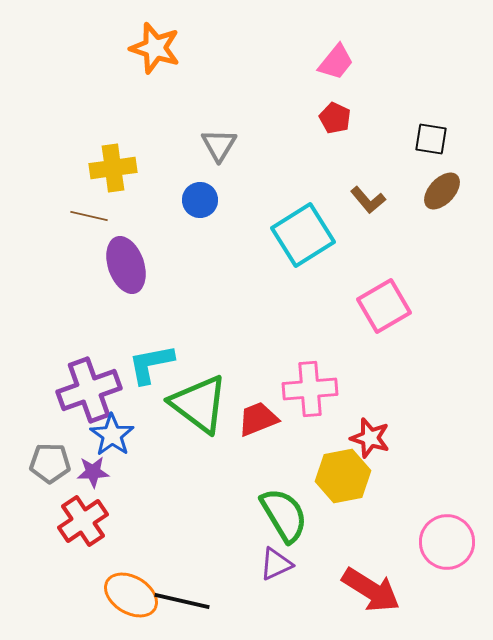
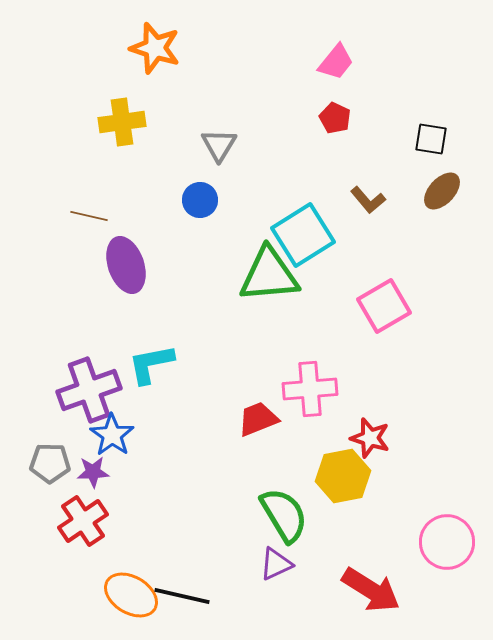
yellow cross: moved 9 px right, 46 px up
green triangle: moved 70 px right, 129 px up; rotated 42 degrees counterclockwise
black line: moved 5 px up
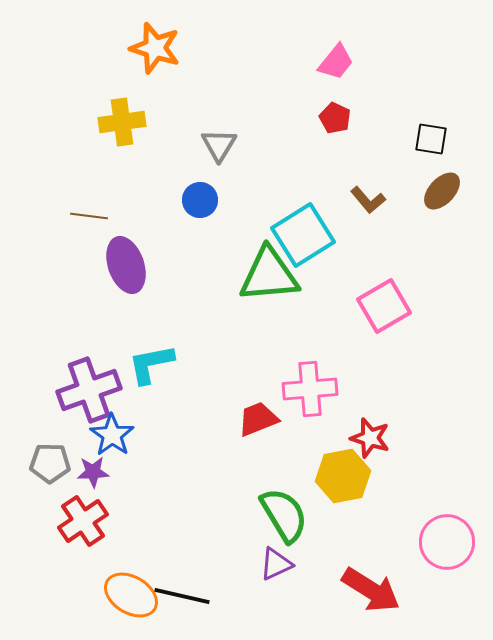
brown line: rotated 6 degrees counterclockwise
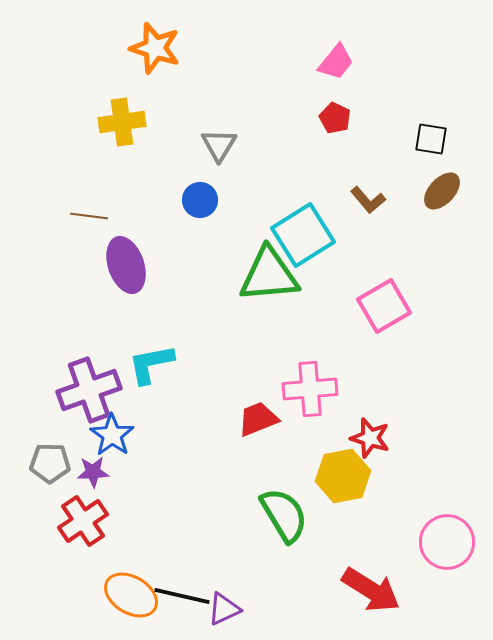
purple triangle: moved 52 px left, 45 px down
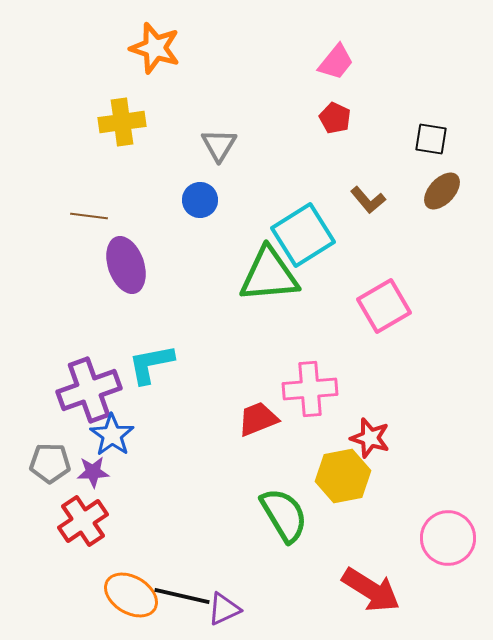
pink circle: moved 1 px right, 4 px up
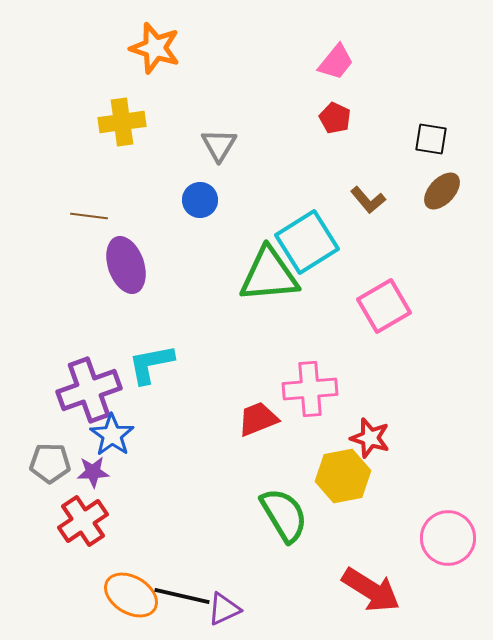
cyan square: moved 4 px right, 7 px down
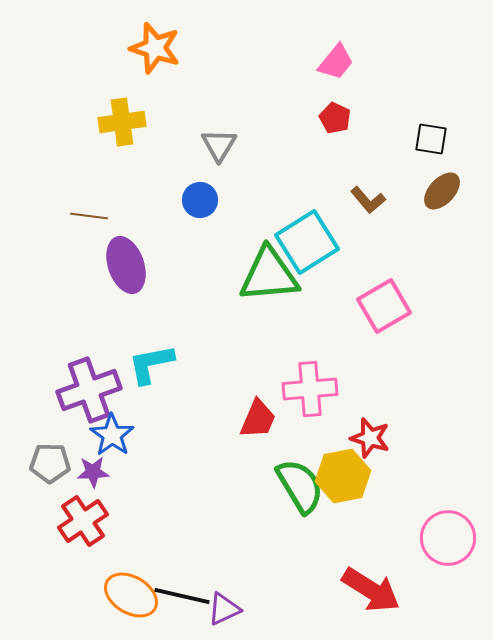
red trapezoid: rotated 135 degrees clockwise
green semicircle: moved 16 px right, 29 px up
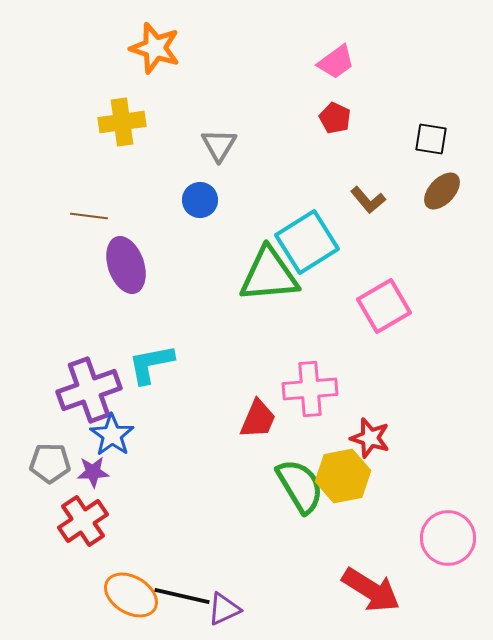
pink trapezoid: rotated 15 degrees clockwise
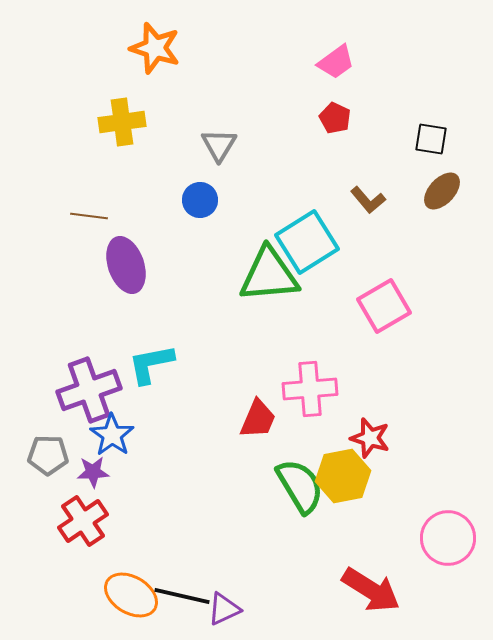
gray pentagon: moved 2 px left, 8 px up
